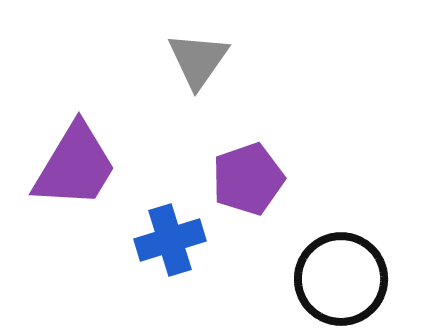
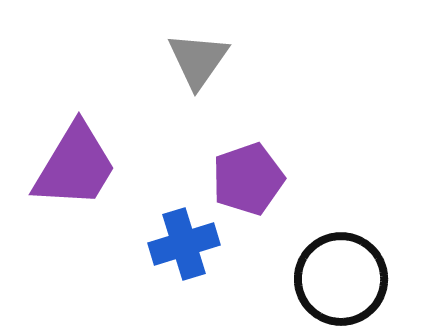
blue cross: moved 14 px right, 4 px down
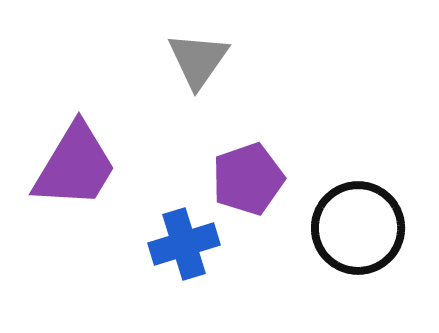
black circle: moved 17 px right, 51 px up
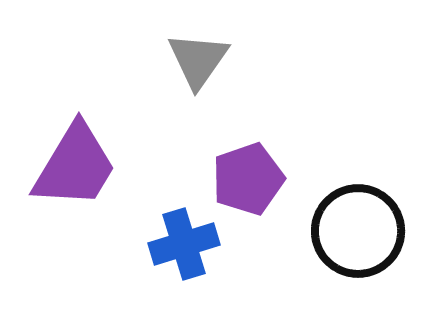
black circle: moved 3 px down
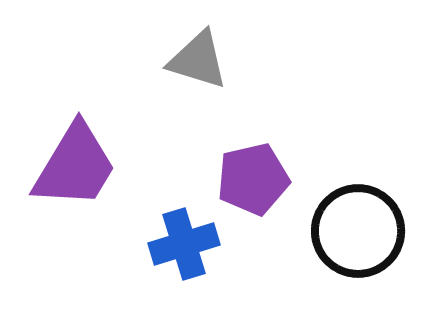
gray triangle: rotated 48 degrees counterclockwise
purple pentagon: moved 5 px right; rotated 6 degrees clockwise
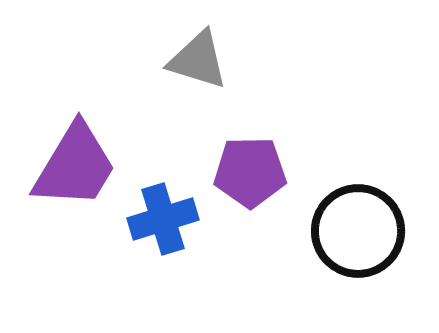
purple pentagon: moved 3 px left, 7 px up; rotated 12 degrees clockwise
blue cross: moved 21 px left, 25 px up
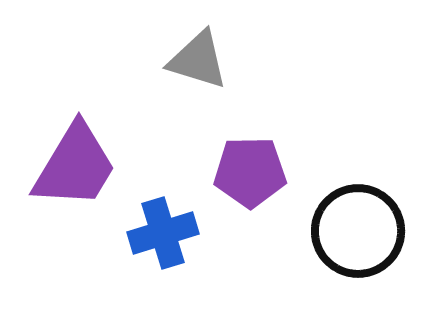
blue cross: moved 14 px down
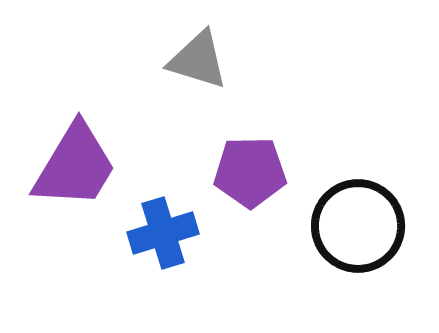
black circle: moved 5 px up
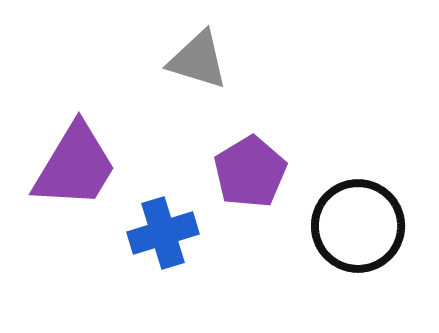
purple pentagon: rotated 30 degrees counterclockwise
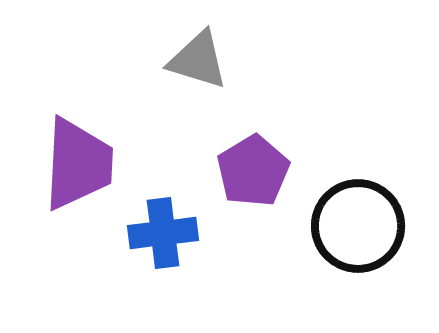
purple trapezoid: moved 3 px right, 2 px up; rotated 28 degrees counterclockwise
purple pentagon: moved 3 px right, 1 px up
blue cross: rotated 10 degrees clockwise
